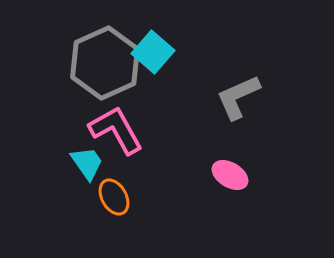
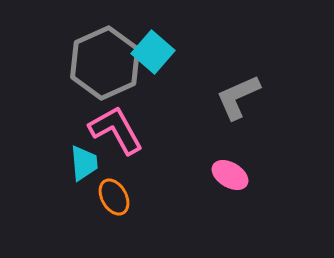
cyan trapezoid: moved 3 px left; rotated 30 degrees clockwise
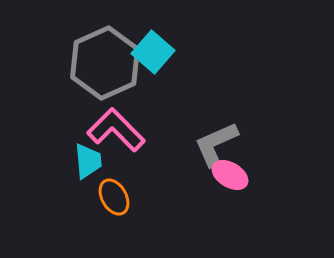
gray L-shape: moved 22 px left, 47 px down
pink L-shape: rotated 16 degrees counterclockwise
cyan trapezoid: moved 4 px right, 2 px up
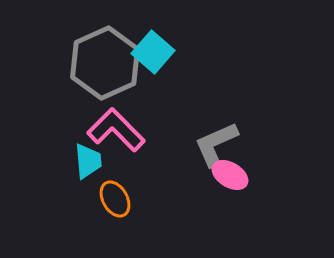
orange ellipse: moved 1 px right, 2 px down
